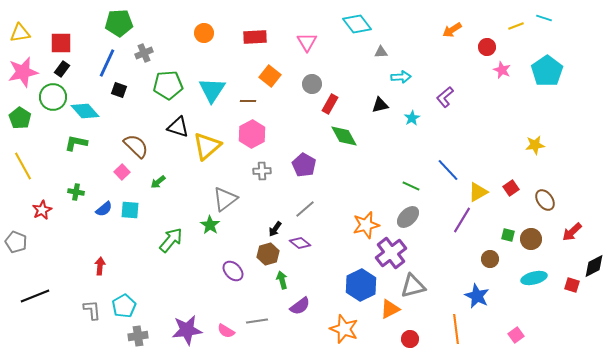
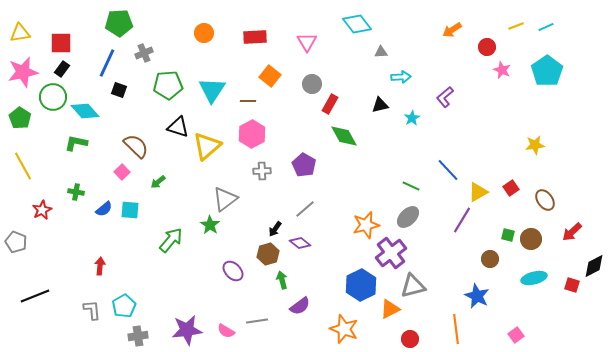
cyan line at (544, 18): moved 2 px right, 9 px down; rotated 42 degrees counterclockwise
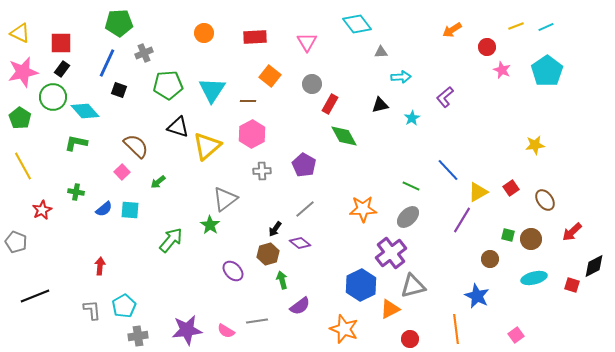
yellow triangle at (20, 33): rotated 35 degrees clockwise
orange star at (366, 225): moved 3 px left, 16 px up; rotated 12 degrees clockwise
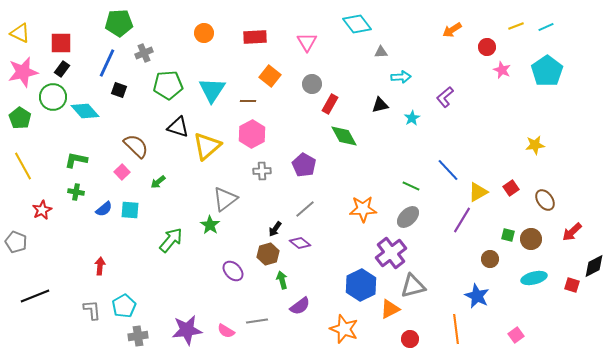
green L-shape at (76, 143): moved 17 px down
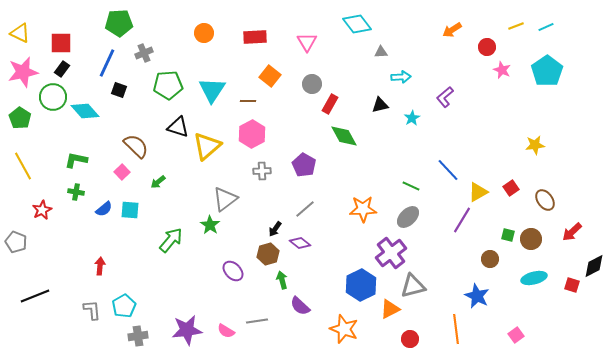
purple semicircle at (300, 306): rotated 80 degrees clockwise
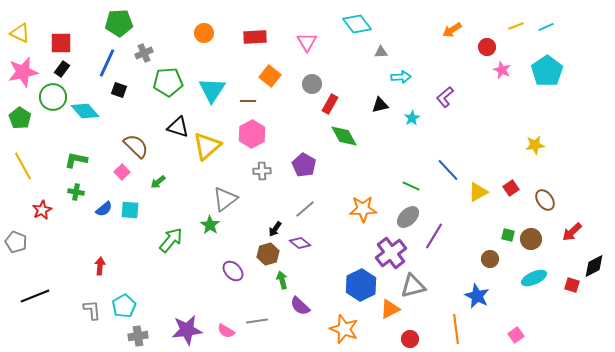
green pentagon at (168, 85): moved 3 px up
purple line at (462, 220): moved 28 px left, 16 px down
cyan ellipse at (534, 278): rotated 10 degrees counterclockwise
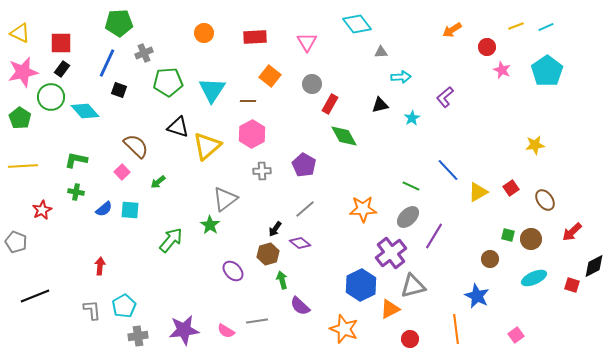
green circle at (53, 97): moved 2 px left
yellow line at (23, 166): rotated 64 degrees counterclockwise
purple star at (187, 330): moved 3 px left
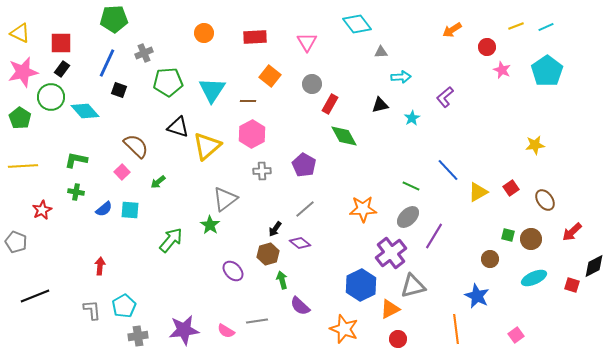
green pentagon at (119, 23): moved 5 px left, 4 px up
red circle at (410, 339): moved 12 px left
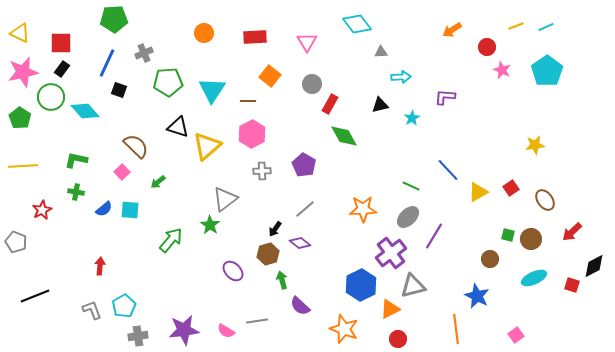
purple L-shape at (445, 97): rotated 45 degrees clockwise
gray L-shape at (92, 310): rotated 15 degrees counterclockwise
